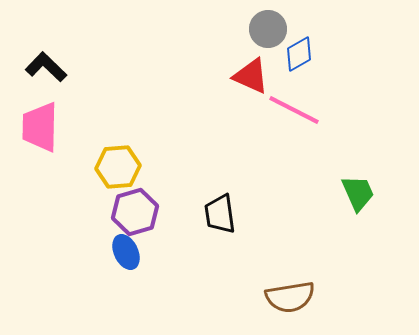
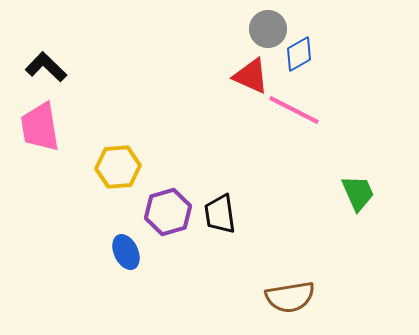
pink trapezoid: rotated 10 degrees counterclockwise
purple hexagon: moved 33 px right
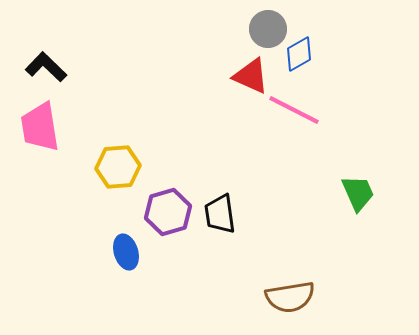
blue ellipse: rotated 8 degrees clockwise
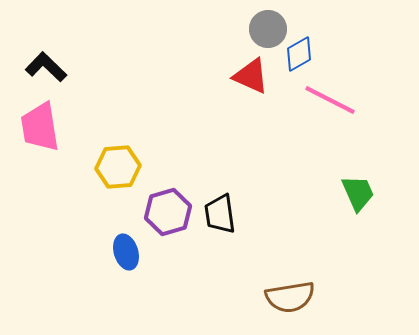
pink line: moved 36 px right, 10 px up
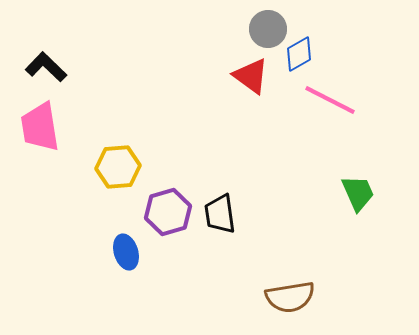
red triangle: rotated 12 degrees clockwise
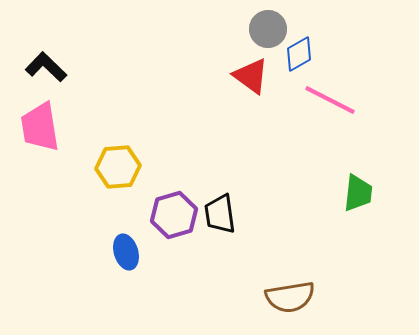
green trapezoid: rotated 30 degrees clockwise
purple hexagon: moved 6 px right, 3 px down
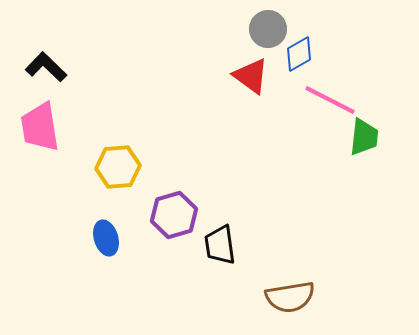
green trapezoid: moved 6 px right, 56 px up
black trapezoid: moved 31 px down
blue ellipse: moved 20 px left, 14 px up
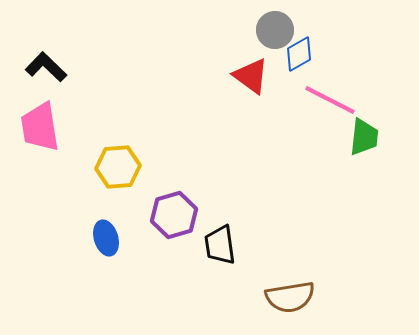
gray circle: moved 7 px right, 1 px down
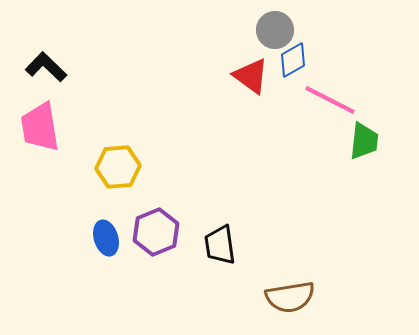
blue diamond: moved 6 px left, 6 px down
green trapezoid: moved 4 px down
purple hexagon: moved 18 px left, 17 px down; rotated 6 degrees counterclockwise
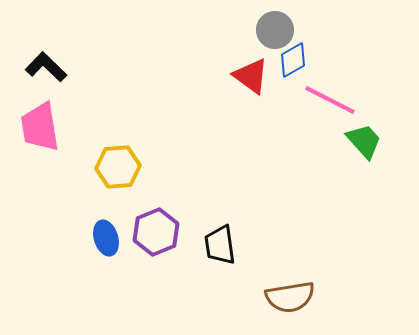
green trapezoid: rotated 48 degrees counterclockwise
